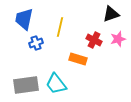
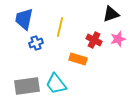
gray rectangle: moved 1 px right, 1 px down
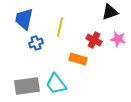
black triangle: moved 1 px left, 2 px up
pink star: rotated 28 degrees clockwise
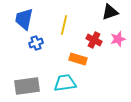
yellow line: moved 4 px right, 2 px up
pink star: rotated 28 degrees counterclockwise
cyan trapezoid: moved 9 px right, 1 px up; rotated 120 degrees clockwise
